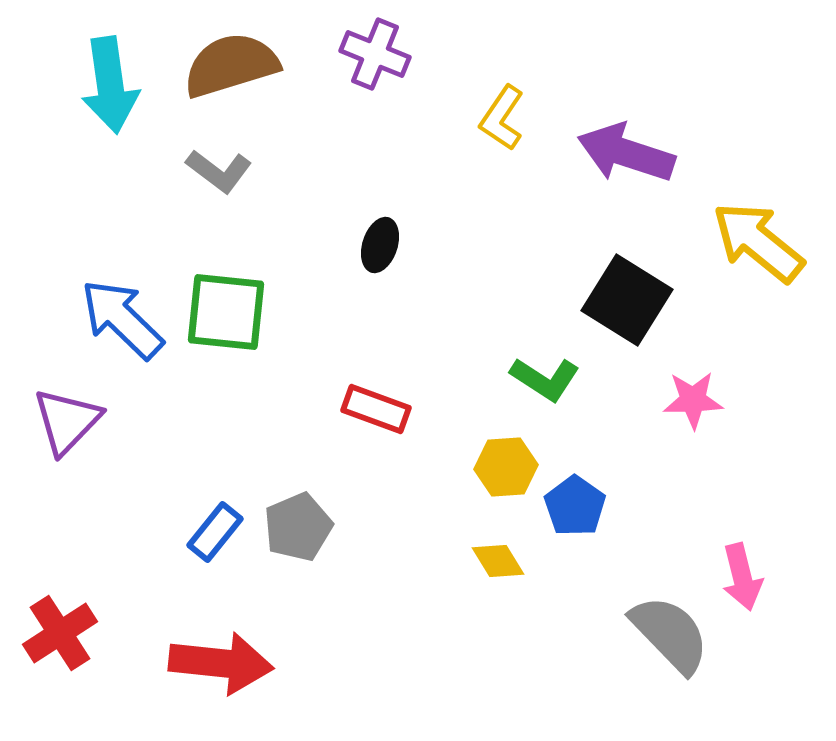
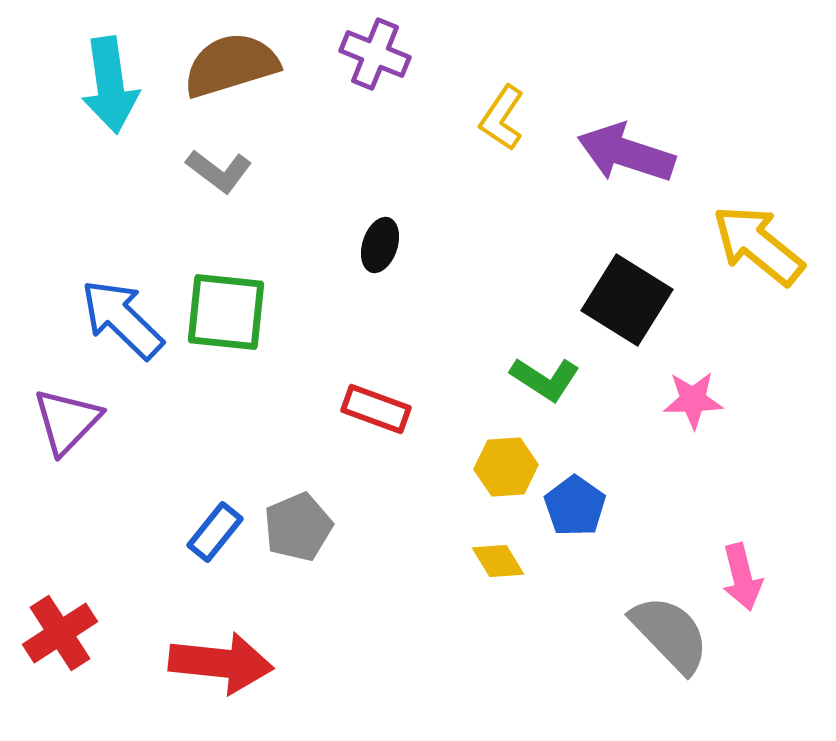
yellow arrow: moved 3 px down
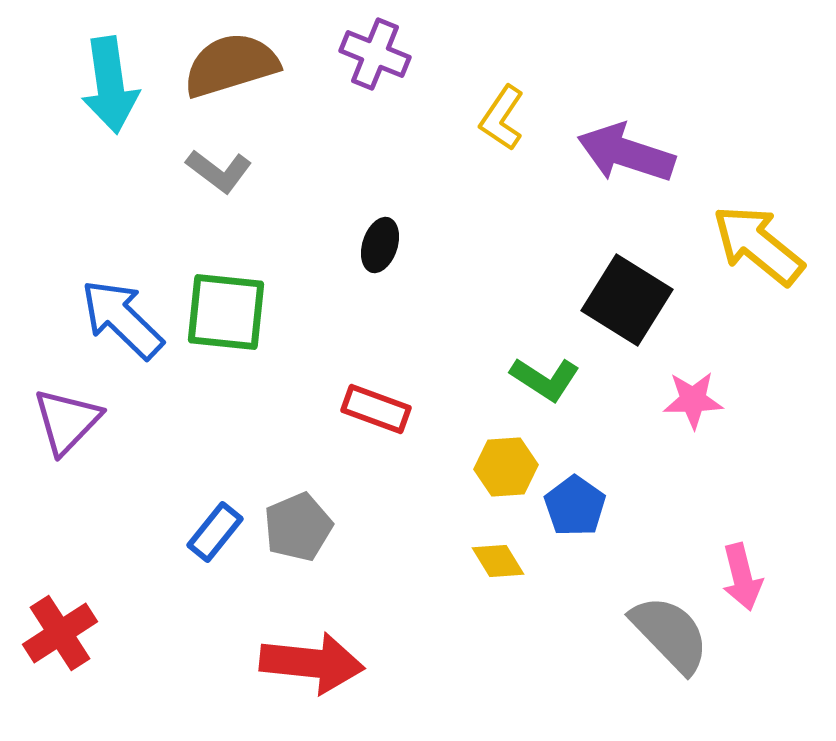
red arrow: moved 91 px right
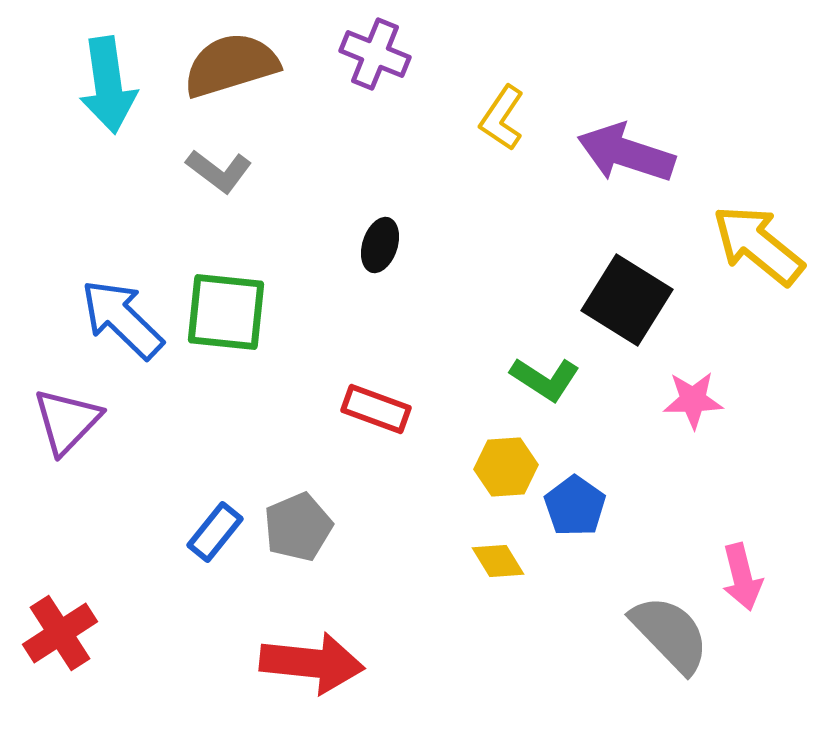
cyan arrow: moved 2 px left
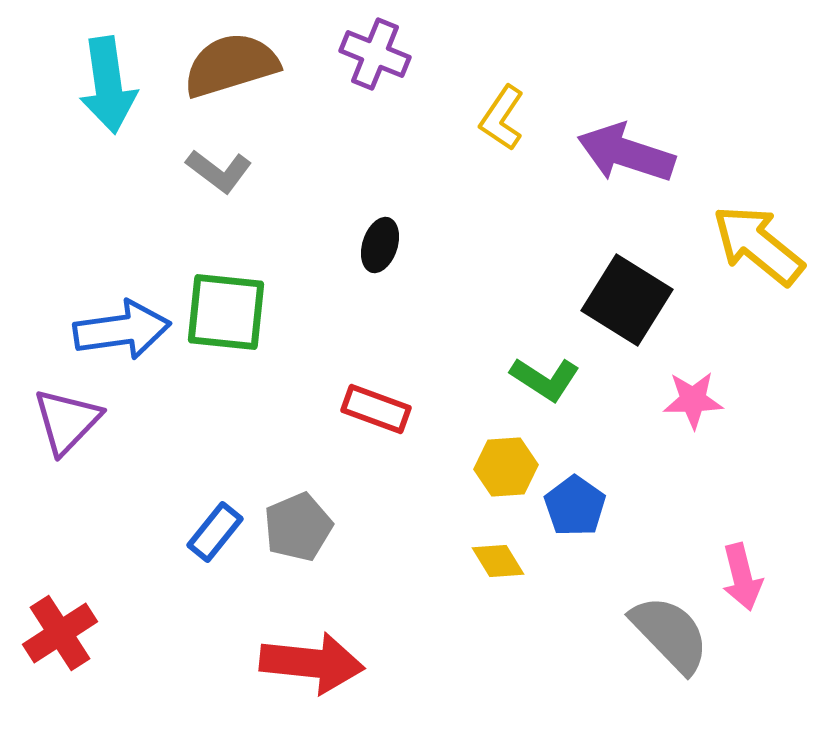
blue arrow: moved 11 px down; rotated 128 degrees clockwise
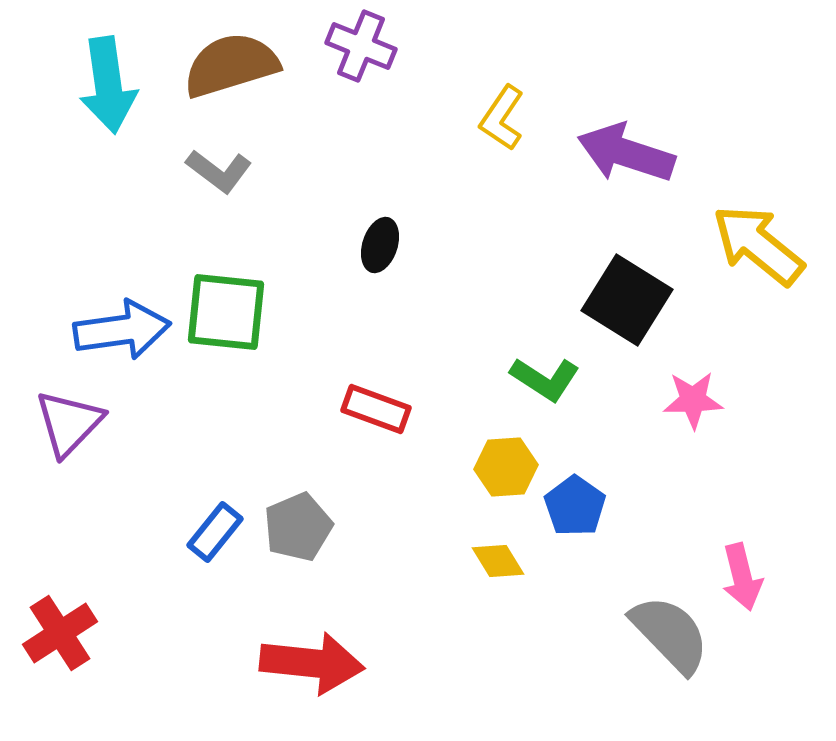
purple cross: moved 14 px left, 8 px up
purple triangle: moved 2 px right, 2 px down
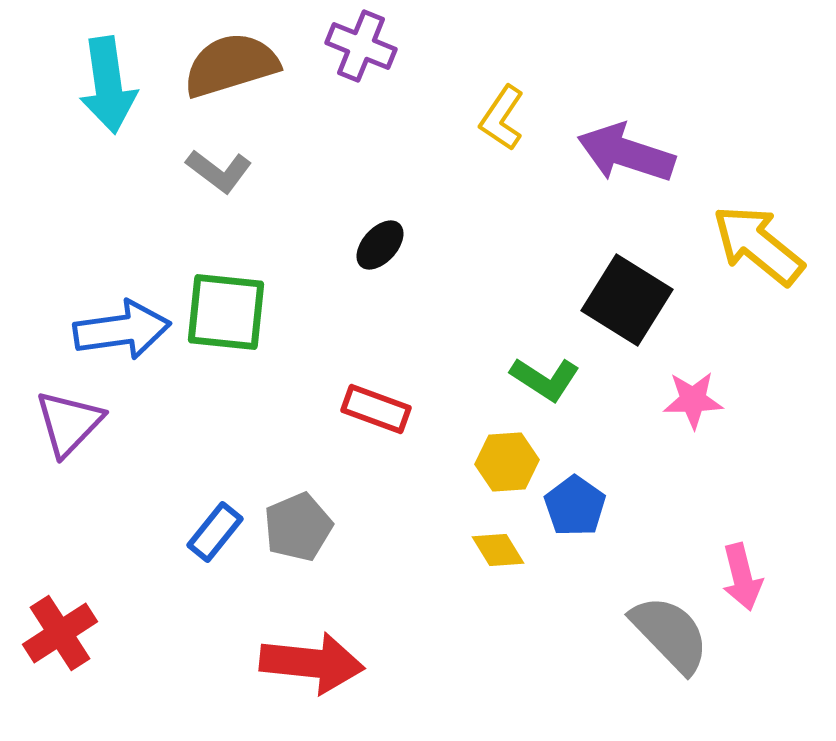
black ellipse: rotated 24 degrees clockwise
yellow hexagon: moved 1 px right, 5 px up
yellow diamond: moved 11 px up
